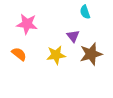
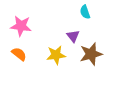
pink star: moved 6 px left, 2 px down
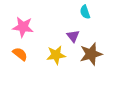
pink star: moved 2 px right, 1 px down
orange semicircle: moved 1 px right
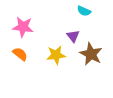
cyan semicircle: moved 1 px left, 1 px up; rotated 48 degrees counterclockwise
brown star: rotated 30 degrees counterclockwise
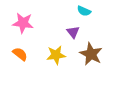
pink star: moved 4 px up
purple triangle: moved 4 px up
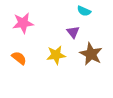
pink star: rotated 15 degrees counterclockwise
orange semicircle: moved 1 px left, 4 px down
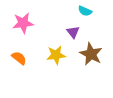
cyan semicircle: moved 1 px right
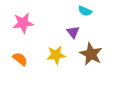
orange semicircle: moved 1 px right, 1 px down
